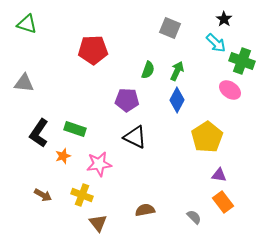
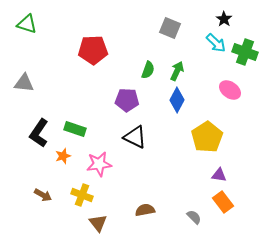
green cross: moved 3 px right, 9 px up
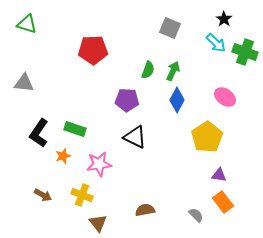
green arrow: moved 4 px left
pink ellipse: moved 5 px left, 7 px down
gray semicircle: moved 2 px right, 2 px up
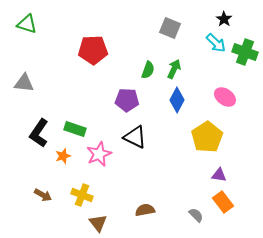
green arrow: moved 1 px right, 2 px up
pink star: moved 10 px up; rotated 15 degrees counterclockwise
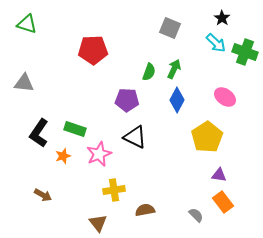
black star: moved 2 px left, 1 px up
green semicircle: moved 1 px right, 2 px down
yellow cross: moved 32 px right, 5 px up; rotated 30 degrees counterclockwise
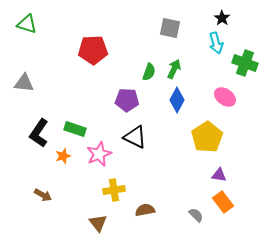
gray square: rotated 10 degrees counterclockwise
cyan arrow: rotated 30 degrees clockwise
green cross: moved 11 px down
